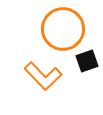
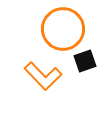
black square: moved 2 px left
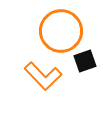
orange circle: moved 2 px left, 2 px down
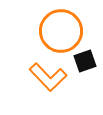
orange L-shape: moved 5 px right, 1 px down
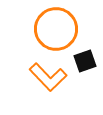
orange circle: moved 5 px left, 2 px up
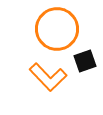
orange circle: moved 1 px right
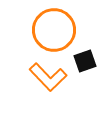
orange circle: moved 3 px left, 1 px down
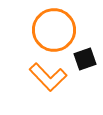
black square: moved 2 px up
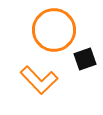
orange L-shape: moved 9 px left, 3 px down
